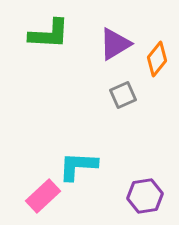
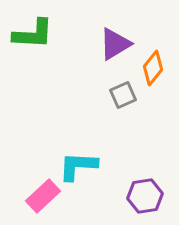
green L-shape: moved 16 px left
orange diamond: moved 4 px left, 9 px down
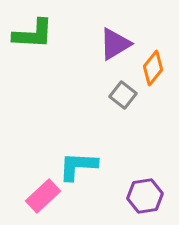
gray square: rotated 28 degrees counterclockwise
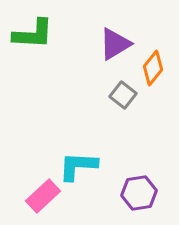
purple hexagon: moved 6 px left, 3 px up
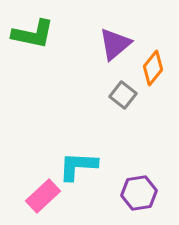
green L-shape: rotated 9 degrees clockwise
purple triangle: rotated 9 degrees counterclockwise
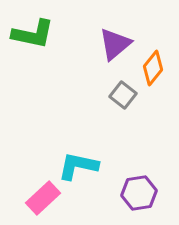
cyan L-shape: rotated 9 degrees clockwise
pink rectangle: moved 2 px down
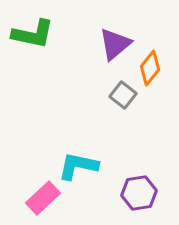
orange diamond: moved 3 px left
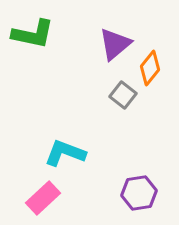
cyan L-shape: moved 13 px left, 13 px up; rotated 9 degrees clockwise
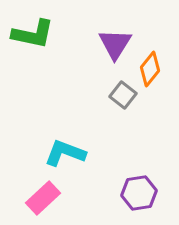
purple triangle: rotated 18 degrees counterclockwise
orange diamond: moved 1 px down
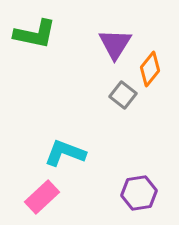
green L-shape: moved 2 px right
pink rectangle: moved 1 px left, 1 px up
